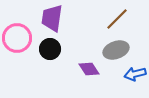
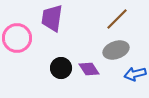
black circle: moved 11 px right, 19 px down
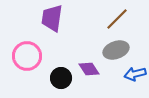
pink circle: moved 10 px right, 18 px down
black circle: moved 10 px down
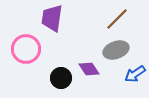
pink circle: moved 1 px left, 7 px up
blue arrow: rotated 20 degrees counterclockwise
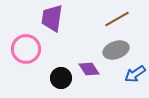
brown line: rotated 15 degrees clockwise
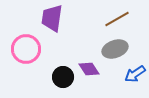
gray ellipse: moved 1 px left, 1 px up
black circle: moved 2 px right, 1 px up
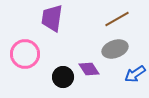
pink circle: moved 1 px left, 5 px down
